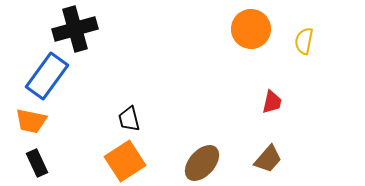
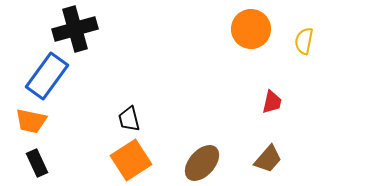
orange square: moved 6 px right, 1 px up
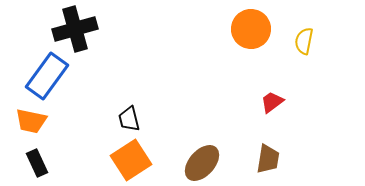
red trapezoid: rotated 140 degrees counterclockwise
brown trapezoid: rotated 32 degrees counterclockwise
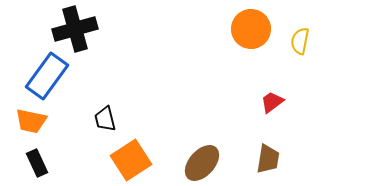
yellow semicircle: moved 4 px left
black trapezoid: moved 24 px left
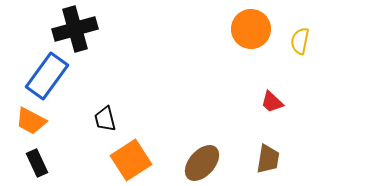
red trapezoid: rotated 100 degrees counterclockwise
orange trapezoid: rotated 16 degrees clockwise
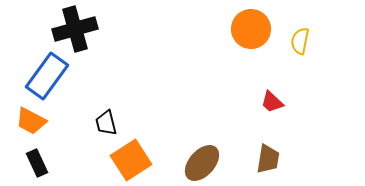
black trapezoid: moved 1 px right, 4 px down
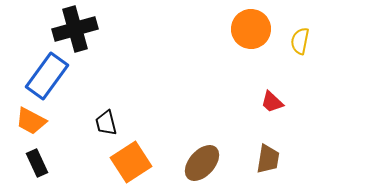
orange square: moved 2 px down
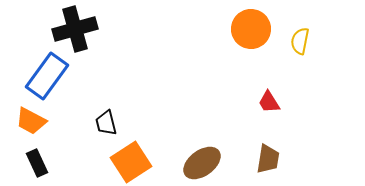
red trapezoid: moved 3 px left; rotated 15 degrees clockwise
brown ellipse: rotated 12 degrees clockwise
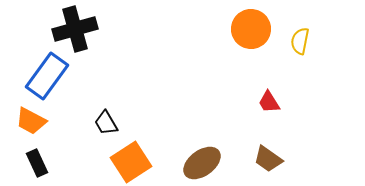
black trapezoid: rotated 16 degrees counterclockwise
brown trapezoid: rotated 116 degrees clockwise
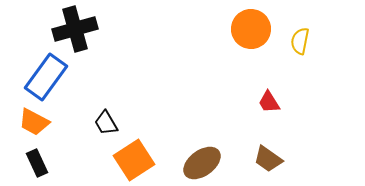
blue rectangle: moved 1 px left, 1 px down
orange trapezoid: moved 3 px right, 1 px down
orange square: moved 3 px right, 2 px up
